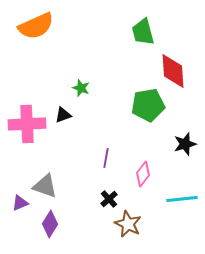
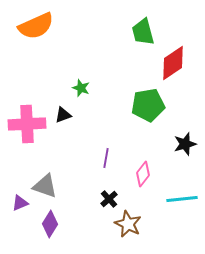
red diamond: moved 8 px up; rotated 60 degrees clockwise
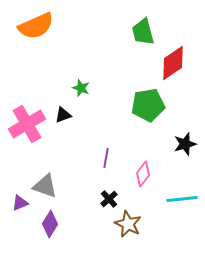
pink cross: rotated 27 degrees counterclockwise
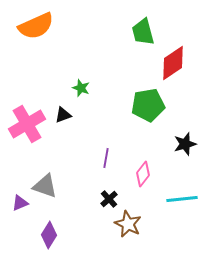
purple diamond: moved 1 px left, 11 px down
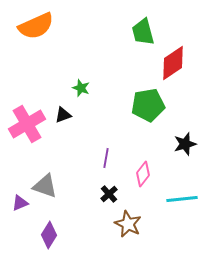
black cross: moved 5 px up
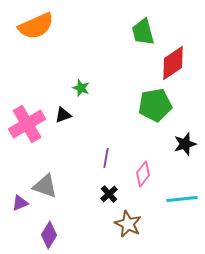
green pentagon: moved 7 px right
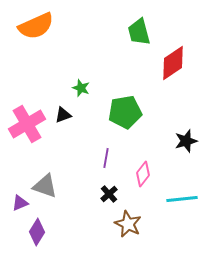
green trapezoid: moved 4 px left
green pentagon: moved 30 px left, 7 px down
black star: moved 1 px right, 3 px up
purple diamond: moved 12 px left, 3 px up
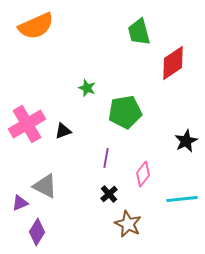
green star: moved 6 px right
black triangle: moved 16 px down
black star: rotated 10 degrees counterclockwise
gray triangle: rotated 8 degrees clockwise
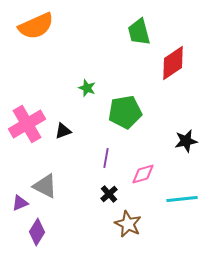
black star: rotated 15 degrees clockwise
pink diamond: rotated 35 degrees clockwise
